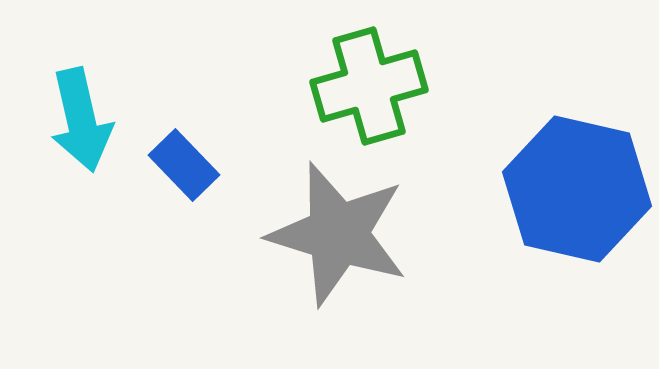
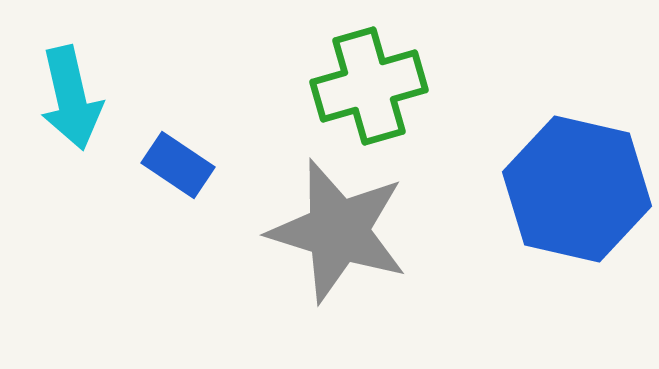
cyan arrow: moved 10 px left, 22 px up
blue rectangle: moved 6 px left; rotated 12 degrees counterclockwise
gray star: moved 3 px up
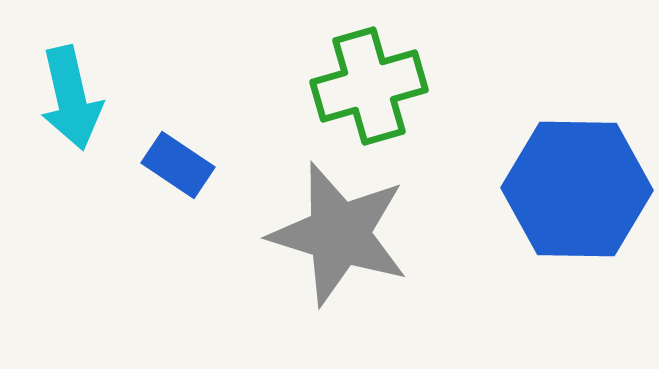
blue hexagon: rotated 12 degrees counterclockwise
gray star: moved 1 px right, 3 px down
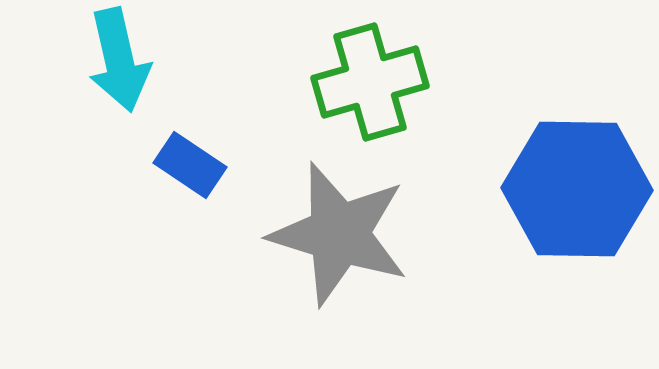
green cross: moved 1 px right, 4 px up
cyan arrow: moved 48 px right, 38 px up
blue rectangle: moved 12 px right
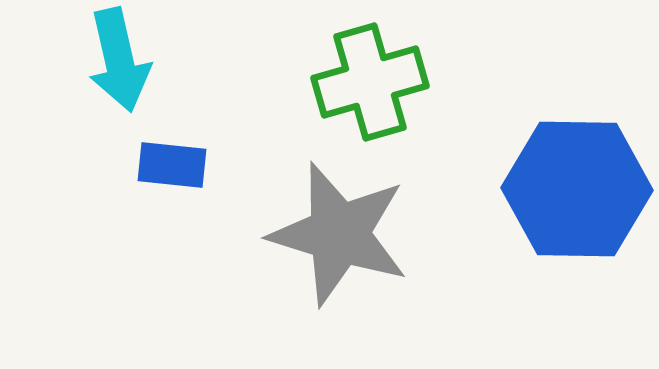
blue rectangle: moved 18 px left; rotated 28 degrees counterclockwise
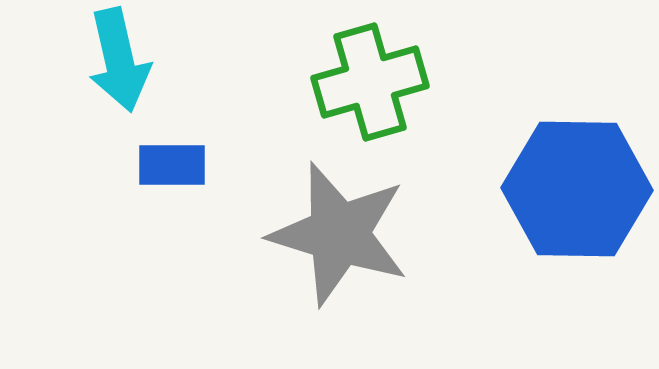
blue rectangle: rotated 6 degrees counterclockwise
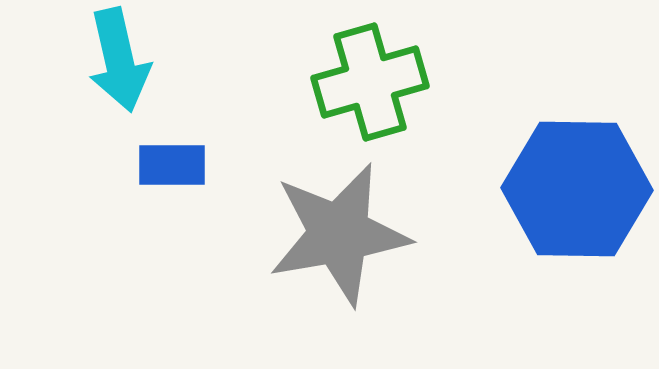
gray star: rotated 27 degrees counterclockwise
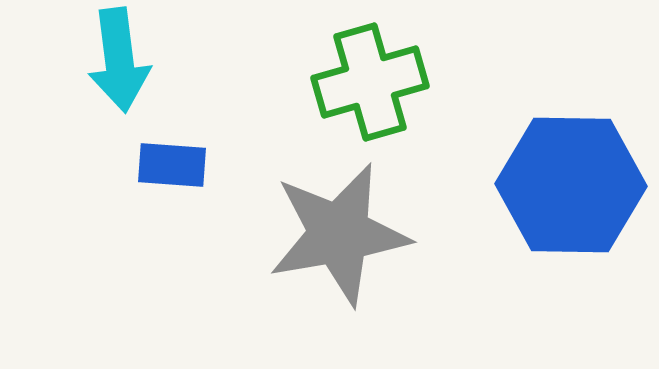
cyan arrow: rotated 6 degrees clockwise
blue rectangle: rotated 4 degrees clockwise
blue hexagon: moved 6 px left, 4 px up
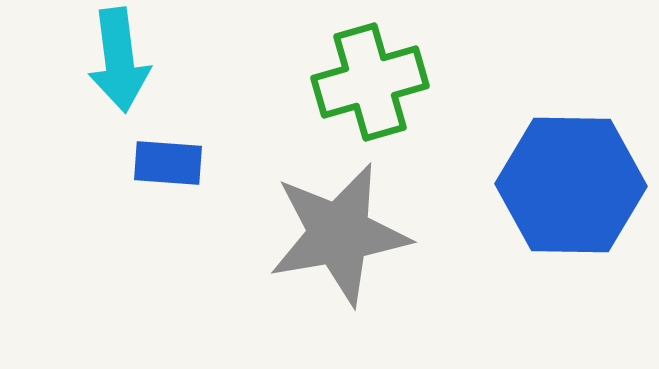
blue rectangle: moved 4 px left, 2 px up
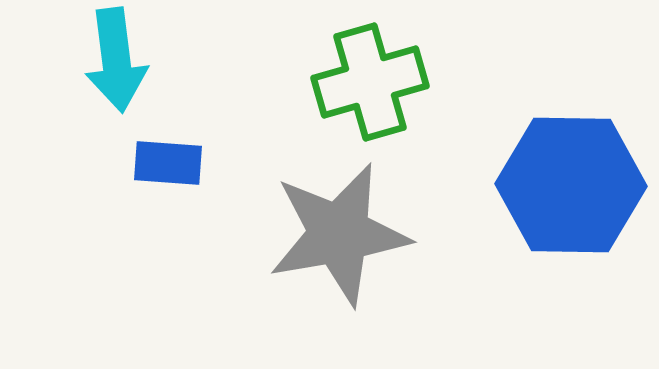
cyan arrow: moved 3 px left
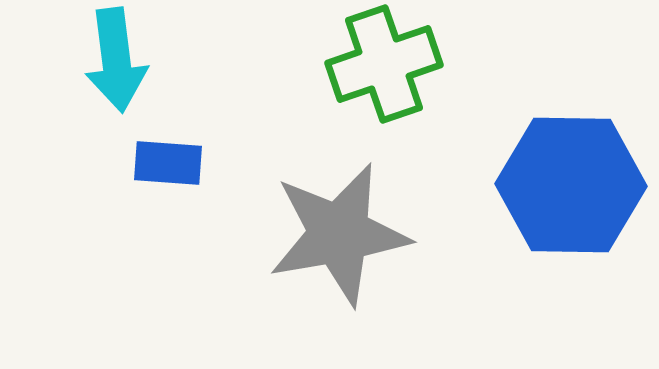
green cross: moved 14 px right, 18 px up; rotated 3 degrees counterclockwise
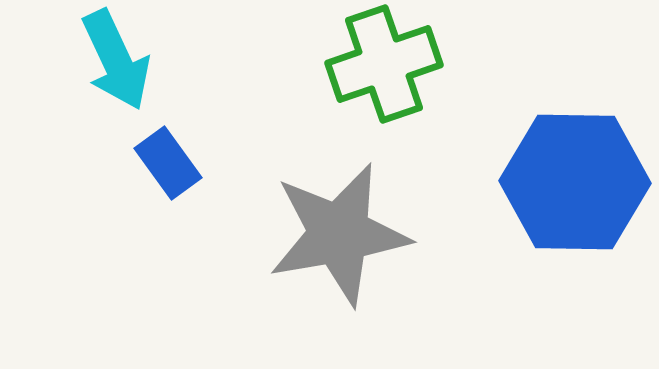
cyan arrow: rotated 18 degrees counterclockwise
blue rectangle: rotated 50 degrees clockwise
blue hexagon: moved 4 px right, 3 px up
